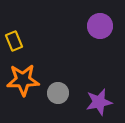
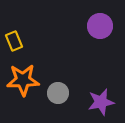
purple star: moved 2 px right
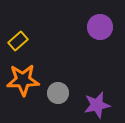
purple circle: moved 1 px down
yellow rectangle: moved 4 px right; rotated 72 degrees clockwise
purple star: moved 4 px left, 3 px down
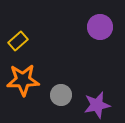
gray circle: moved 3 px right, 2 px down
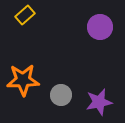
yellow rectangle: moved 7 px right, 26 px up
purple star: moved 2 px right, 3 px up
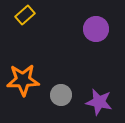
purple circle: moved 4 px left, 2 px down
purple star: rotated 24 degrees clockwise
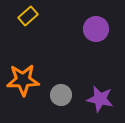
yellow rectangle: moved 3 px right, 1 px down
purple star: moved 1 px right, 3 px up
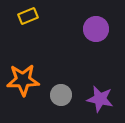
yellow rectangle: rotated 18 degrees clockwise
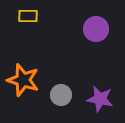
yellow rectangle: rotated 24 degrees clockwise
orange star: rotated 20 degrees clockwise
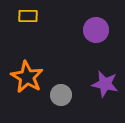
purple circle: moved 1 px down
orange star: moved 4 px right, 3 px up; rotated 12 degrees clockwise
purple star: moved 5 px right, 15 px up
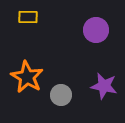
yellow rectangle: moved 1 px down
purple star: moved 1 px left, 2 px down
